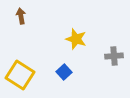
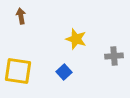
yellow square: moved 2 px left, 4 px up; rotated 24 degrees counterclockwise
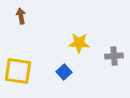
yellow star: moved 3 px right, 4 px down; rotated 15 degrees counterclockwise
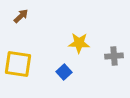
brown arrow: rotated 56 degrees clockwise
yellow square: moved 7 px up
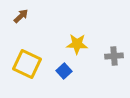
yellow star: moved 2 px left, 1 px down
yellow square: moved 9 px right; rotated 16 degrees clockwise
blue square: moved 1 px up
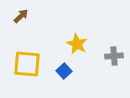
yellow star: rotated 25 degrees clockwise
yellow square: rotated 20 degrees counterclockwise
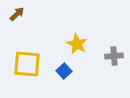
brown arrow: moved 4 px left, 2 px up
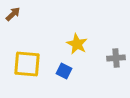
brown arrow: moved 4 px left
gray cross: moved 2 px right, 2 px down
blue square: rotated 21 degrees counterclockwise
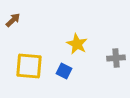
brown arrow: moved 6 px down
yellow square: moved 2 px right, 2 px down
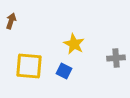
brown arrow: moved 2 px left, 1 px down; rotated 28 degrees counterclockwise
yellow star: moved 3 px left
